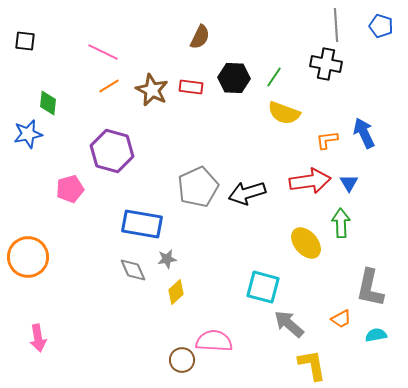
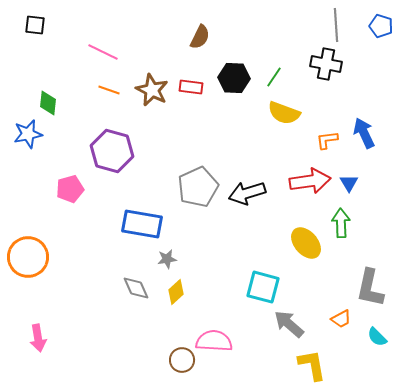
black square: moved 10 px right, 16 px up
orange line: moved 4 px down; rotated 50 degrees clockwise
gray diamond: moved 3 px right, 18 px down
cyan semicircle: moved 1 px right, 2 px down; rotated 125 degrees counterclockwise
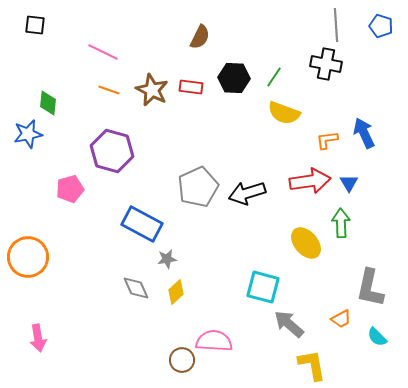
blue rectangle: rotated 18 degrees clockwise
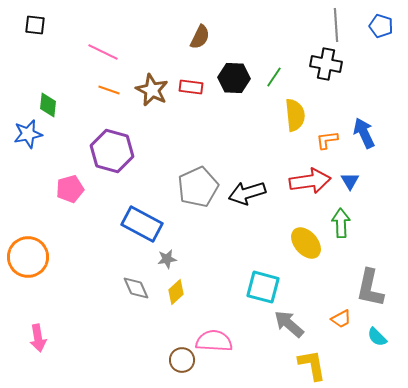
green diamond: moved 2 px down
yellow semicircle: moved 11 px right, 2 px down; rotated 116 degrees counterclockwise
blue triangle: moved 1 px right, 2 px up
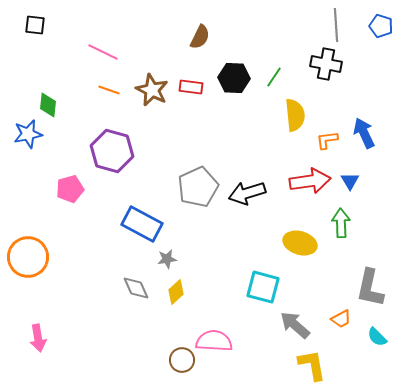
yellow ellipse: moved 6 px left; rotated 32 degrees counterclockwise
gray arrow: moved 6 px right, 1 px down
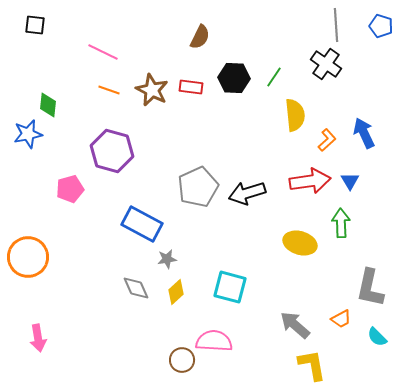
black cross: rotated 24 degrees clockwise
orange L-shape: rotated 145 degrees clockwise
cyan square: moved 33 px left
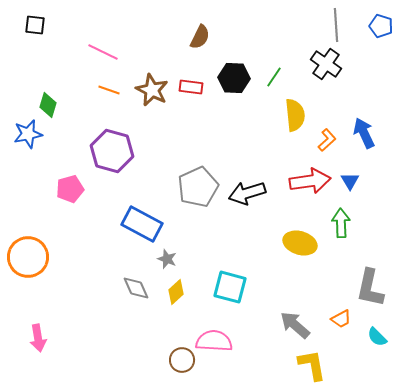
green diamond: rotated 10 degrees clockwise
gray star: rotated 30 degrees clockwise
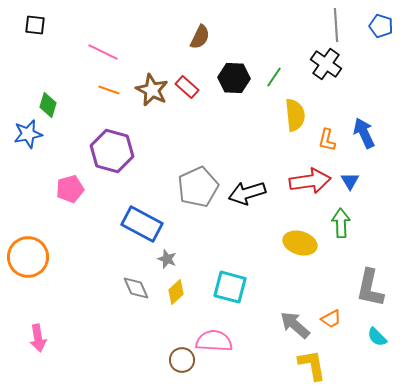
red rectangle: moved 4 px left; rotated 35 degrees clockwise
orange L-shape: rotated 145 degrees clockwise
orange trapezoid: moved 10 px left
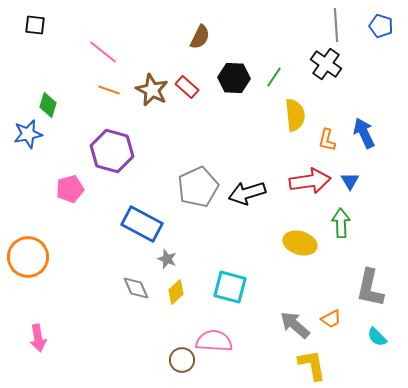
pink line: rotated 12 degrees clockwise
